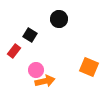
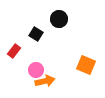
black square: moved 6 px right, 1 px up
orange square: moved 3 px left, 2 px up
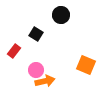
black circle: moved 2 px right, 4 px up
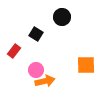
black circle: moved 1 px right, 2 px down
orange square: rotated 24 degrees counterclockwise
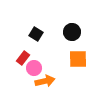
black circle: moved 10 px right, 15 px down
red rectangle: moved 9 px right, 7 px down
orange square: moved 8 px left, 6 px up
pink circle: moved 2 px left, 2 px up
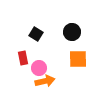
red rectangle: rotated 48 degrees counterclockwise
pink circle: moved 5 px right
